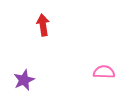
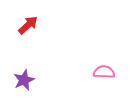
red arrow: moved 15 px left; rotated 55 degrees clockwise
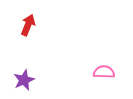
red arrow: rotated 25 degrees counterclockwise
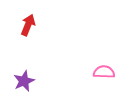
purple star: moved 1 px down
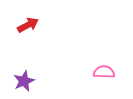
red arrow: rotated 40 degrees clockwise
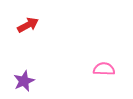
pink semicircle: moved 3 px up
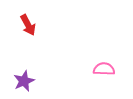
red arrow: rotated 90 degrees clockwise
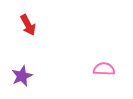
purple star: moved 2 px left, 5 px up
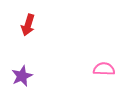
red arrow: rotated 45 degrees clockwise
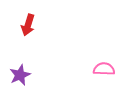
purple star: moved 2 px left, 1 px up
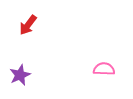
red arrow: rotated 20 degrees clockwise
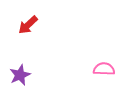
red arrow: rotated 10 degrees clockwise
